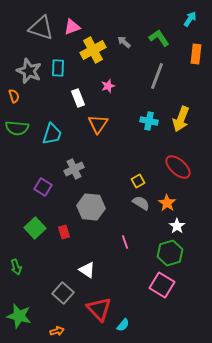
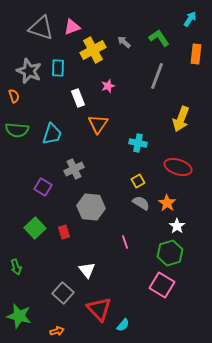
cyan cross: moved 11 px left, 22 px down
green semicircle: moved 2 px down
red ellipse: rotated 24 degrees counterclockwise
white triangle: rotated 18 degrees clockwise
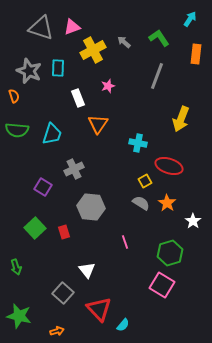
red ellipse: moved 9 px left, 1 px up
yellow square: moved 7 px right
white star: moved 16 px right, 5 px up
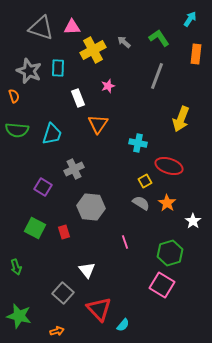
pink triangle: rotated 18 degrees clockwise
green square: rotated 20 degrees counterclockwise
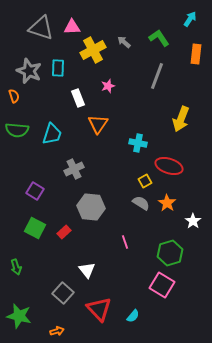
purple square: moved 8 px left, 4 px down
red rectangle: rotated 64 degrees clockwise
cyan semicircle: moved 10 px right, 9 px up
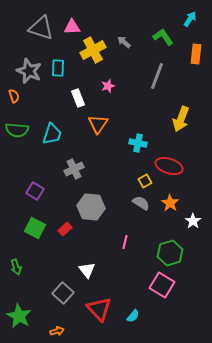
green L-shape: moved 4 px right, 1 px up
orange star: moved 3 px right
red rectangle: moved 1 px right, 3 px up
pink line: rotated 32 degrees clockwise
green star: rotated 15 degrees clockwise
